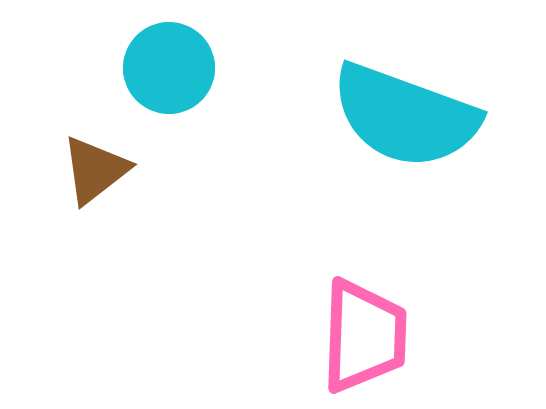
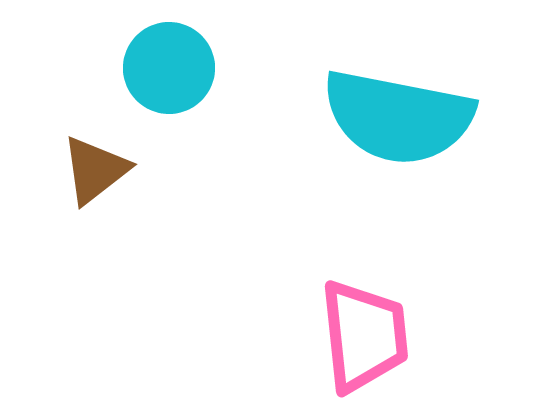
cyan semicircle: moved 7 px left, 1 px down; rotated 9 degrees counterclockwise
pink trapezoid: rotated 8 degrees counterclockwise
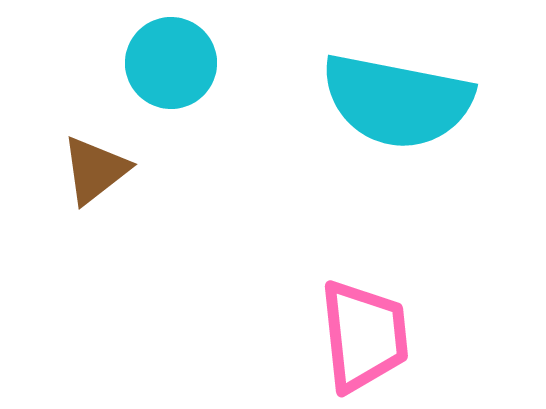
cyan circle: moved 2 px right, 5 px up
cyan semicircle: moved 1 px left, 16 px up
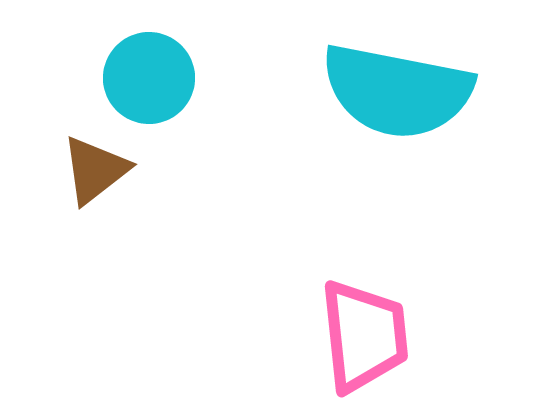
cyan circle: moved 22 px left, 15 px down
cyan semicircle: moved 10 px up
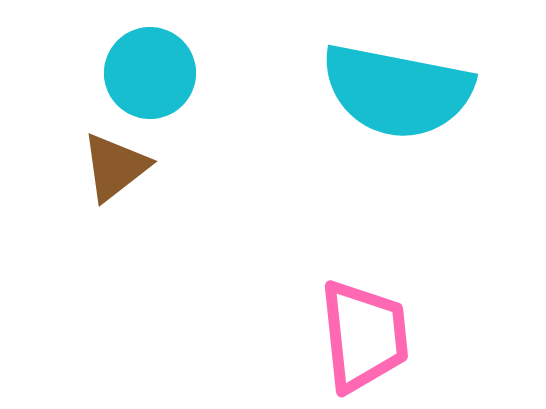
cyan circle: moved 1 px right, 5 px up
brown triangle: moved 20 px right, 3 px up
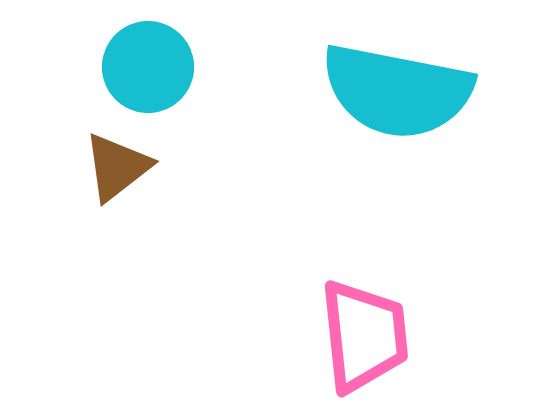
cyan circle: moved 2 px left, 6 px up
brown triangle: moved 2 px right
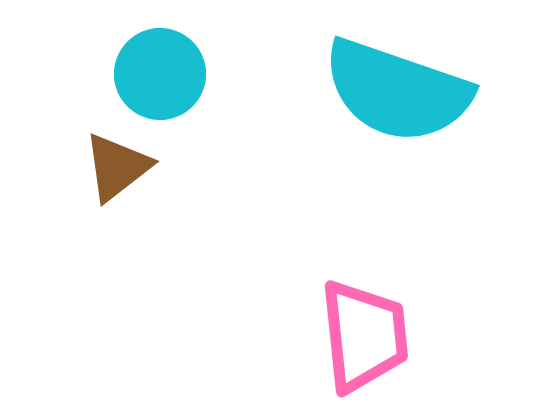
cyan circle: moved 12 px right, 7 px down
cyan semicircle: rotated 8 degrees clockwise
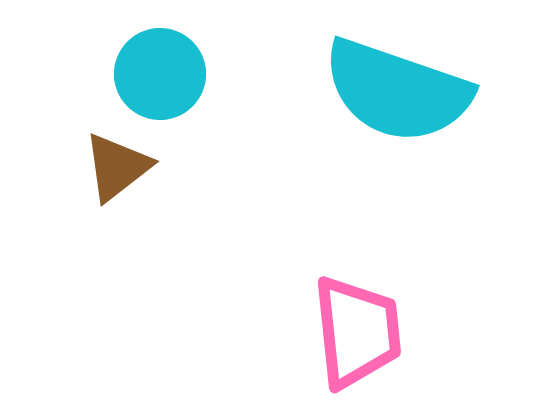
pink trapezoid: moved 7 px left, 4 px up
